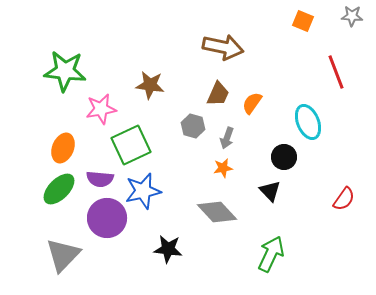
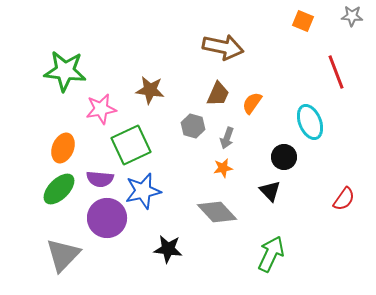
brown star: moved 5 px down
cyan ellipse: moved 2 px right
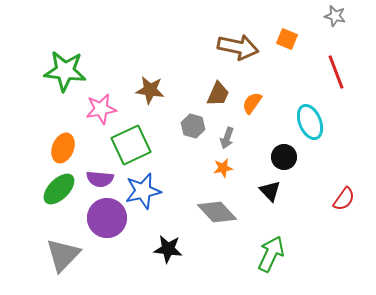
gray star: moved 17 px left; rotated 10 degrees clockwise
orange square: moved 16 px left, 18 px down
brown arrow: moved 15 px right
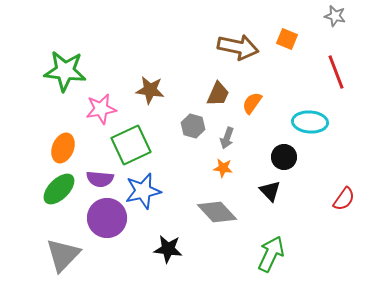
cyan ellipse: rotated 64 degrees counterclockwise
orange star: rotated 18 degrees clockwise
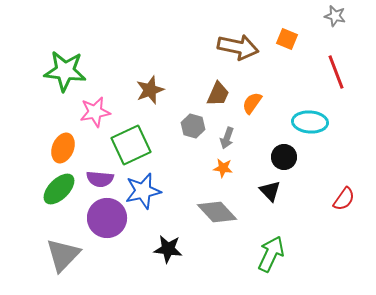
brown star: rotated 28 degrees counterclockwise
pink star: moved 6 px left, 3 px down
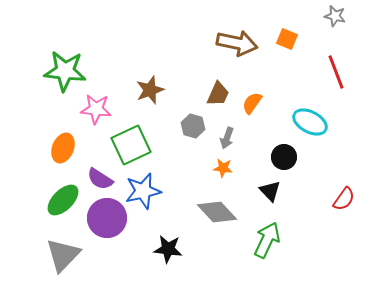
brown arrow: moved 1 px left, 4 px up
pink star: moved 1 px right, 3 px up; rotated 16 degrees clockwise
cyan ellipse: rotated 24 degrees clockwise
purple semicircle: rotated 28 degrees clockwise
green ellipse: moved 4 px right, 11 px down
green arrow: moved 4 px left, 14 px up
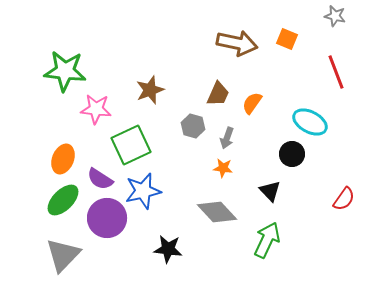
orange ellipse: moved 11 px down
black circle: moved 8 px right, 3 px up
